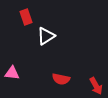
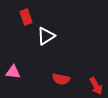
pink triangle: moved 1 px right, 1 px up
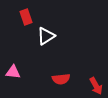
red semicircle: rotated 18 degrees counterclockwise
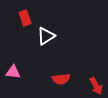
red rectangle: moved 1 px left, 1 px down
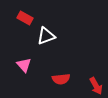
red rectangle: rotated 42 degrees counterclockwise
white triangle: rotated 12 degrees clockwise
pink triangle: moved 11 px right, 7 px up; rotated 42 degrees clockwise
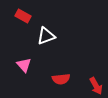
red rectangle: moved 2 px left, 2 px up
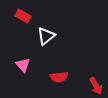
white triangle: rotated 18 degrees counterclockwise
pink triangle: moved 1 px left
red semicircle: moved 2 px left, 2 px up
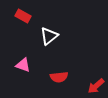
white triangle: moved 3 px right
pink triangle: rotated 28 degrees counterclockwise
red arrow: rotated 78 degrees clockwise
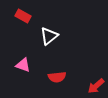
red semicircle: moved 2 px left
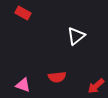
red rectangle: moved 3 px up
white triangle: moved 27 px right
pink triangle: moved 20 px down
